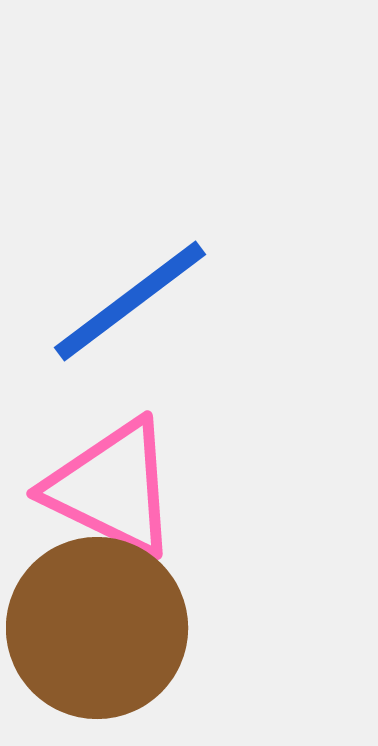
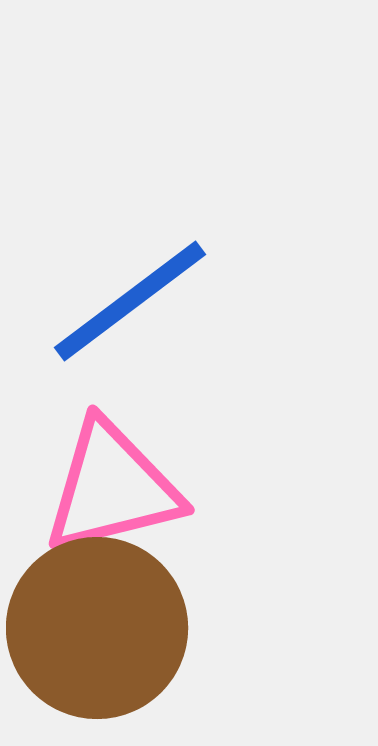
pink triangle: rotated 40 degrees counterclockwise
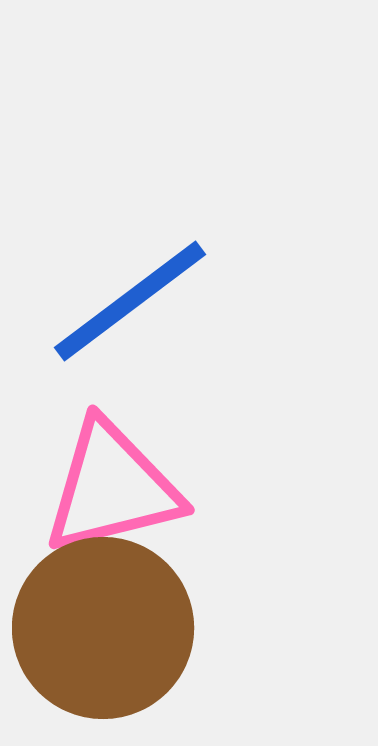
brown circle: moved 6 px right
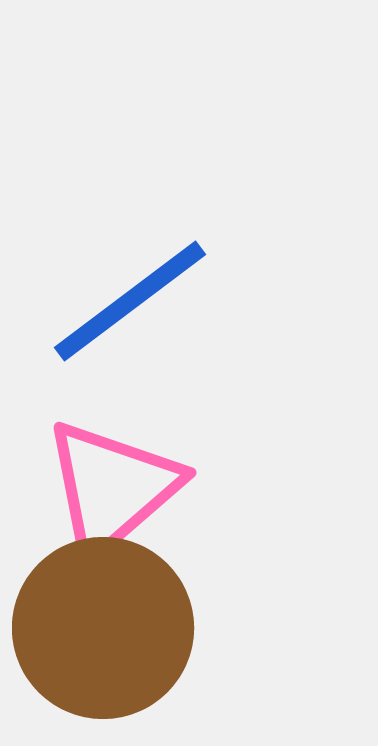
pink triangle: rotated 27 degrees counterclockwise
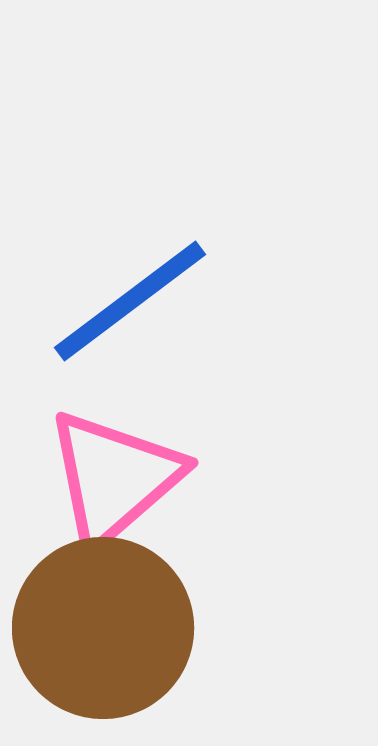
pink triangle: moved 2 px right, 10 px up
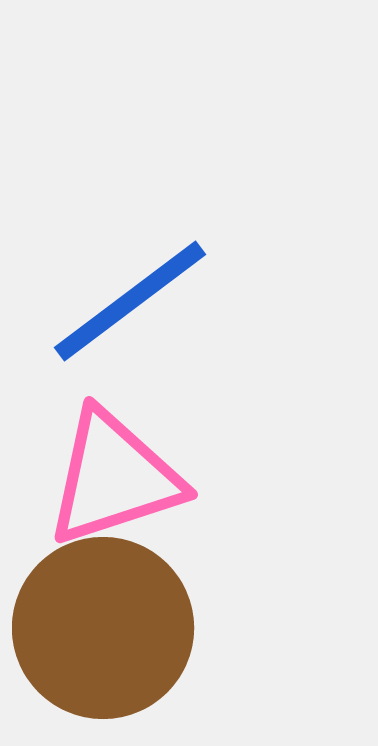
pink triangle: rotated 23 degrees clockwise
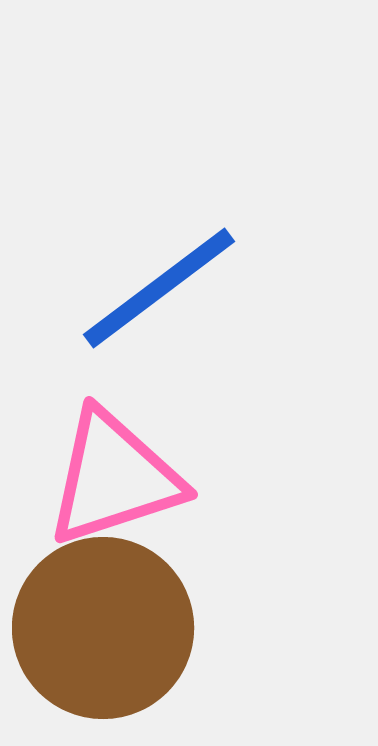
blue line: moved 29 px right, 13 px up
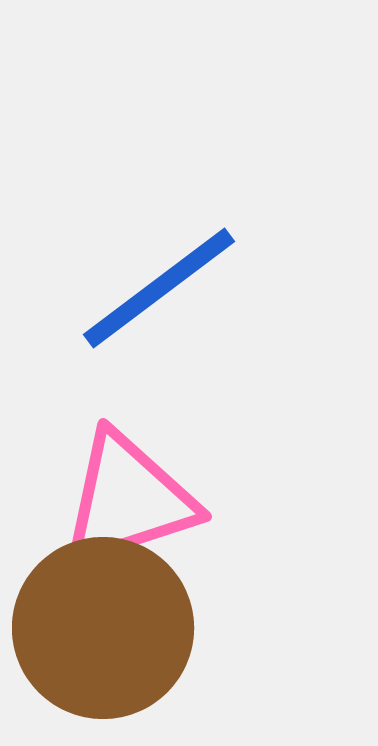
pink triangle: moved 14 px right, 22 px down
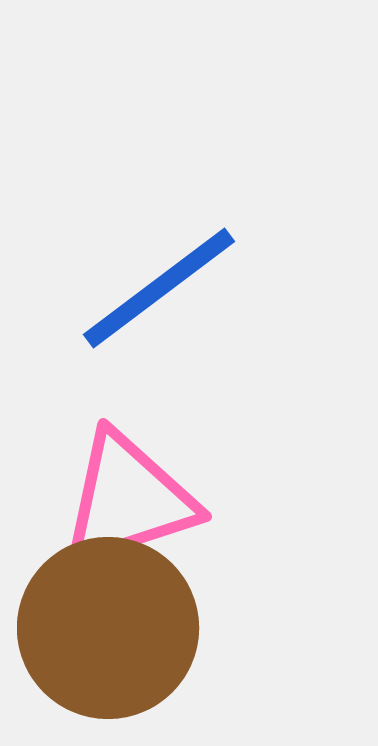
brown circle: moved 5 px right
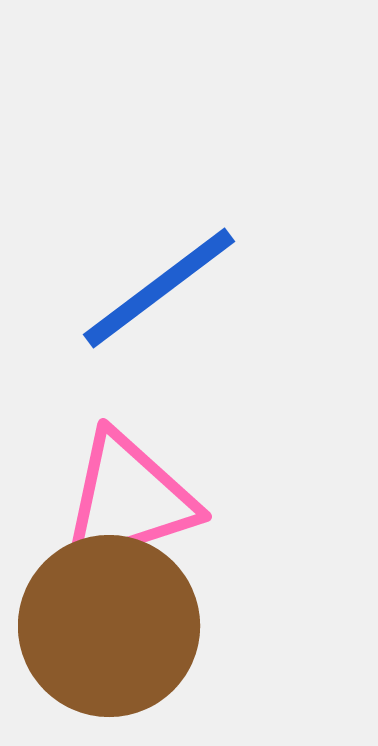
brown circle: moved 1 px right, 2 px up
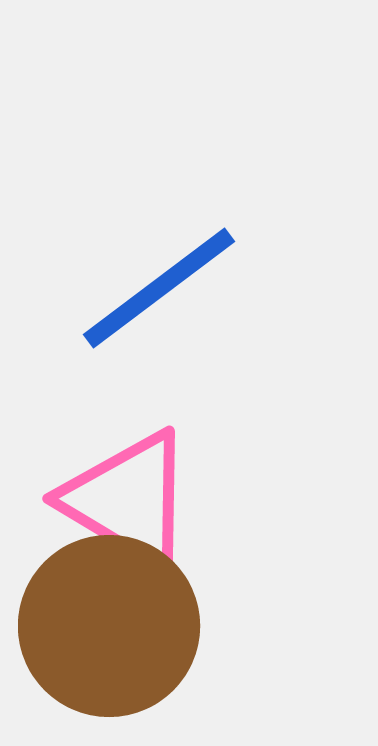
pink triangle: rotated 49 degrees clockwise
